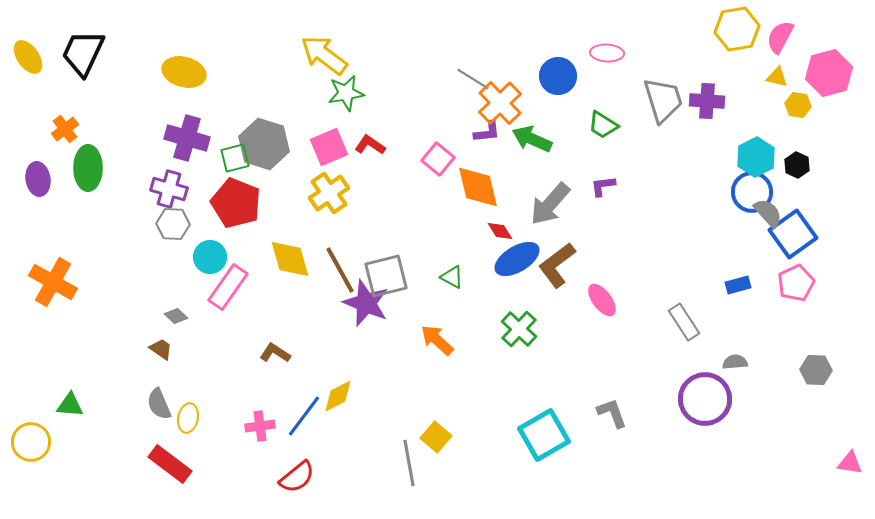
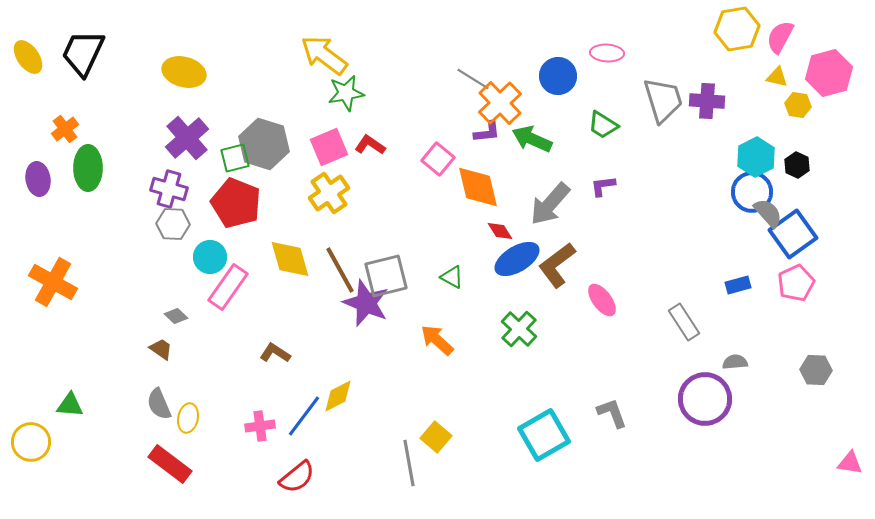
purple cross at (187, 138): rotated 33 degrees clockwise
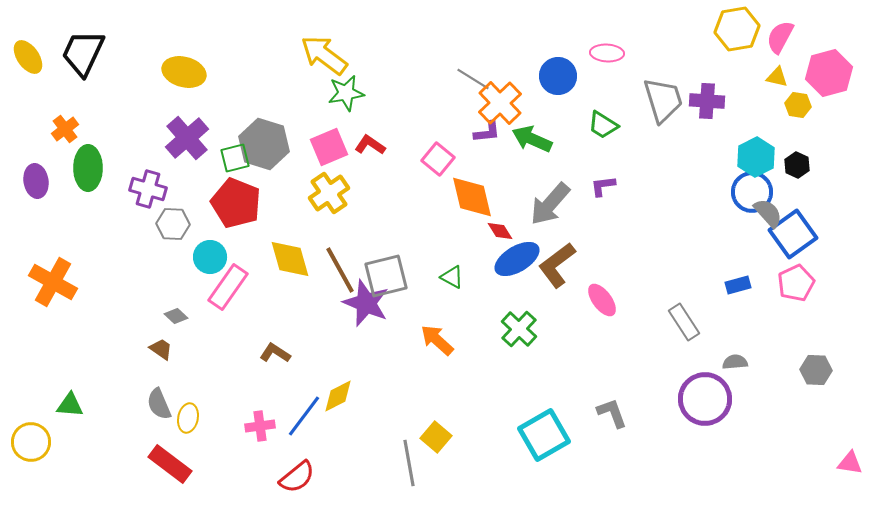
purple ellipse at (38, 179): moved 2 px left, 2 px down
orange diamond at (478, 187): moved 6 px left, 10 px down
purple cross at (169, 189): moved 21 px left
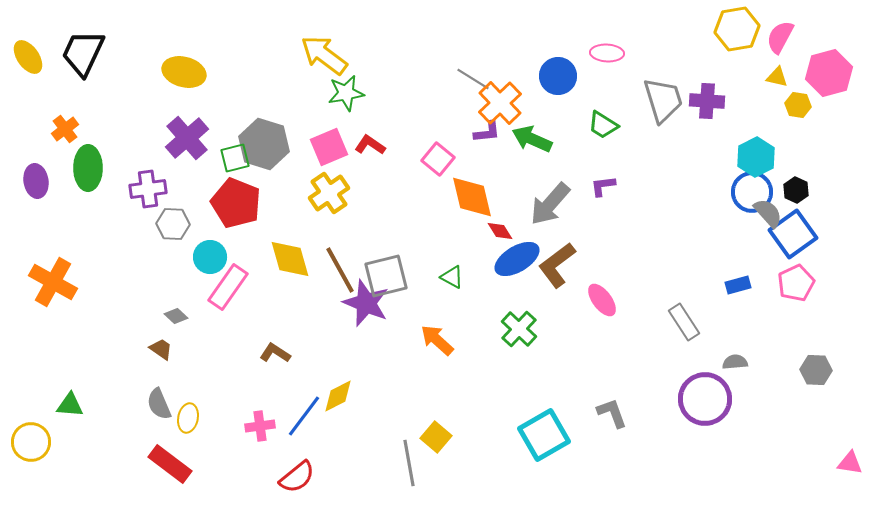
black hexagon at (797, 165): moved 1 px left, 25 px down
purple cross at (148, 189): rotated 24 degrees counterclockwise
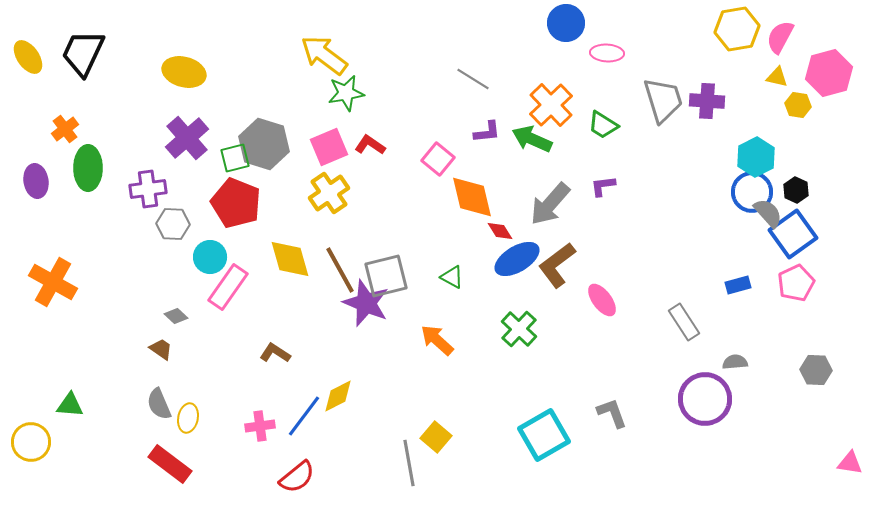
blue circle at (558, 76): moved 8 px right, 53 px up
orange cross at (500, 103): moved 51 px right, 2 px down
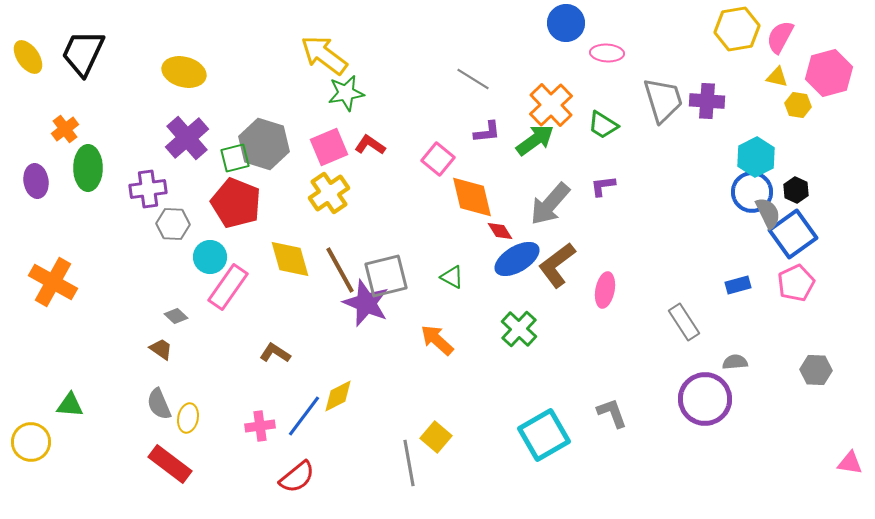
green arrow at (532, 139): moved 3 px right, 1 px down; rotated 120 degrees clockwise
gray semicircle at (768, 213): rotated 16 degrees clockwise
pink ellipse at (602, 300): moved 3 px right, 10 px up; rotated 48 degrees clockwise
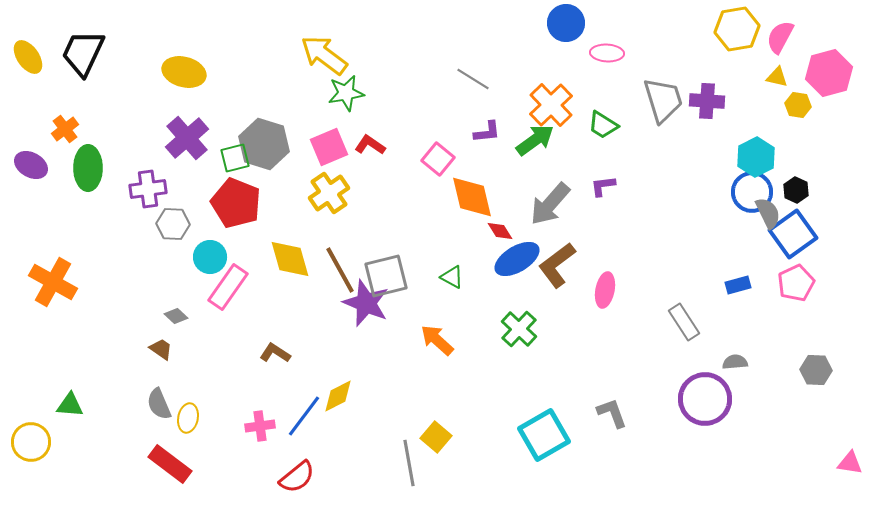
purple ellipse at (36, 181): moved 5 px left, 16 px up; rotated 52 degrees counterclockwise
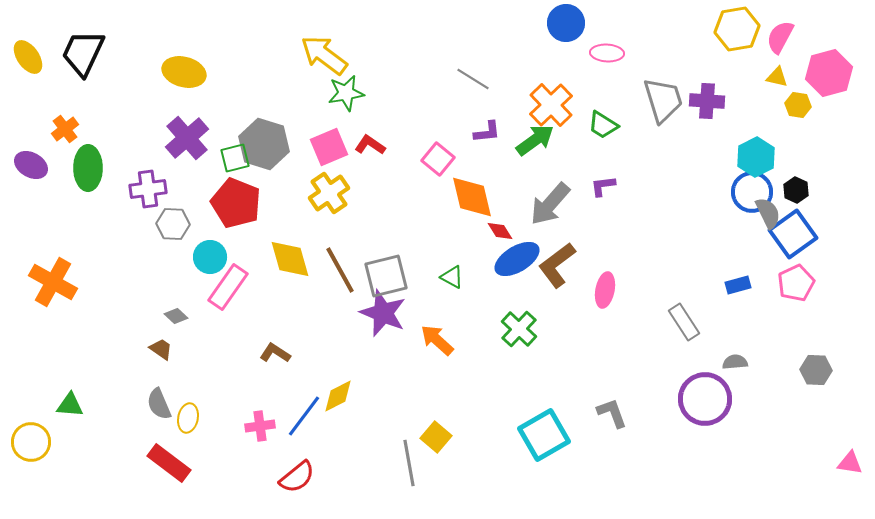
purple star at (366, 303): moved 17 px right, 10 px down
red rectangle at (170, 464): moved 1 px left, 1 px up
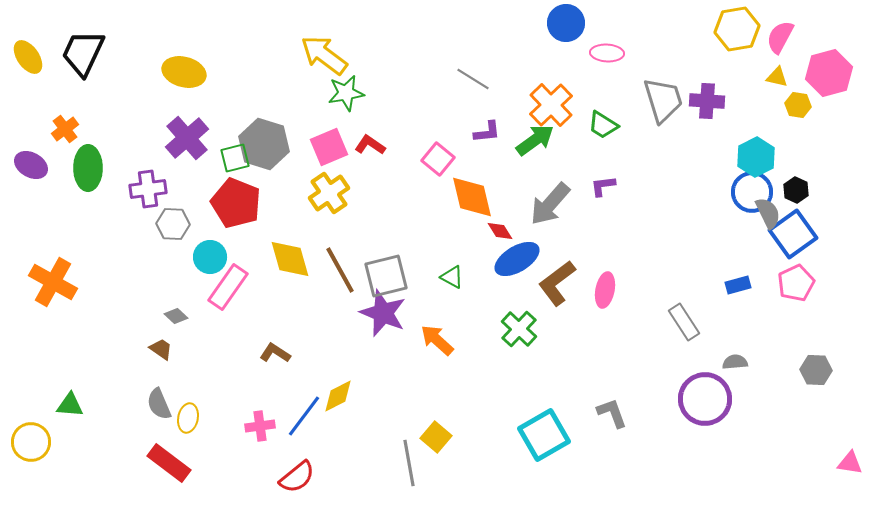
brown L-shape at (557, 265): moved 18 px down
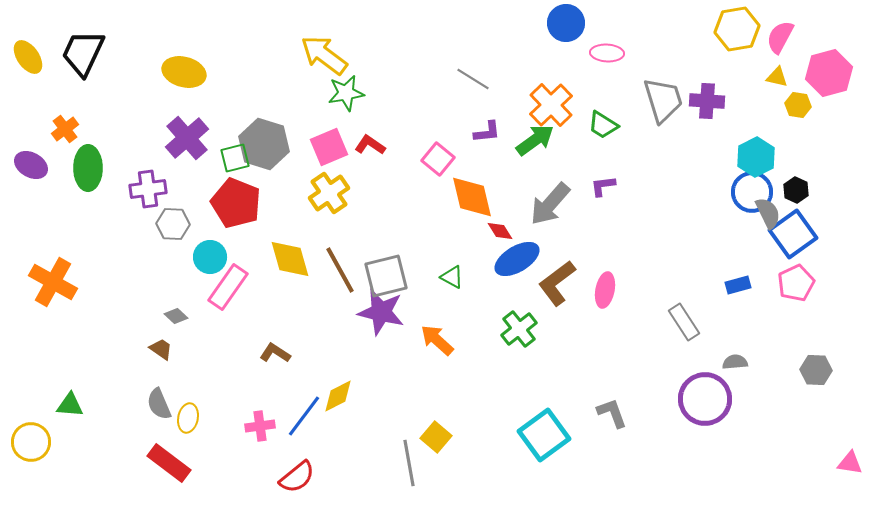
purple star at (383, 313): moved 2 px left, 1 px up; rotated 9 degrees counterclockwise
green cross at (519, 329): rotated 9 degrees clockwise
cyan square at (544, 435): rotated 6 degrees counterclockwise
